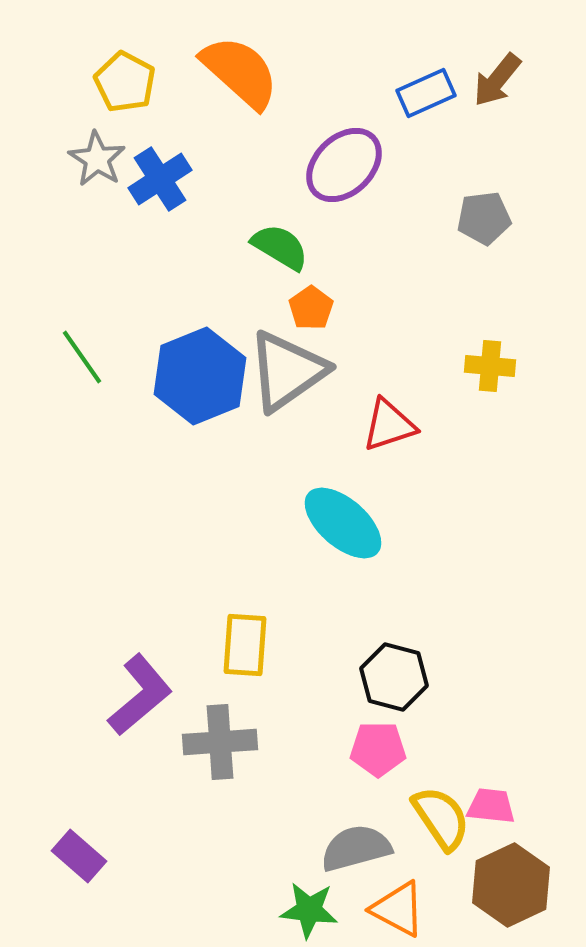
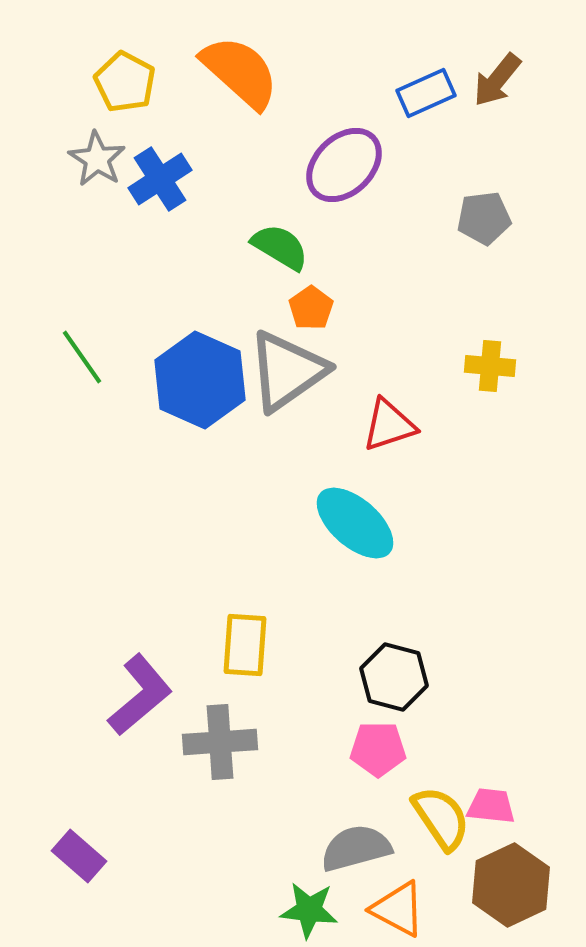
blue hexagon: moved 4 px down; rotated 14 degrees counterclockwise
cyan ellipse: moved 12 px right
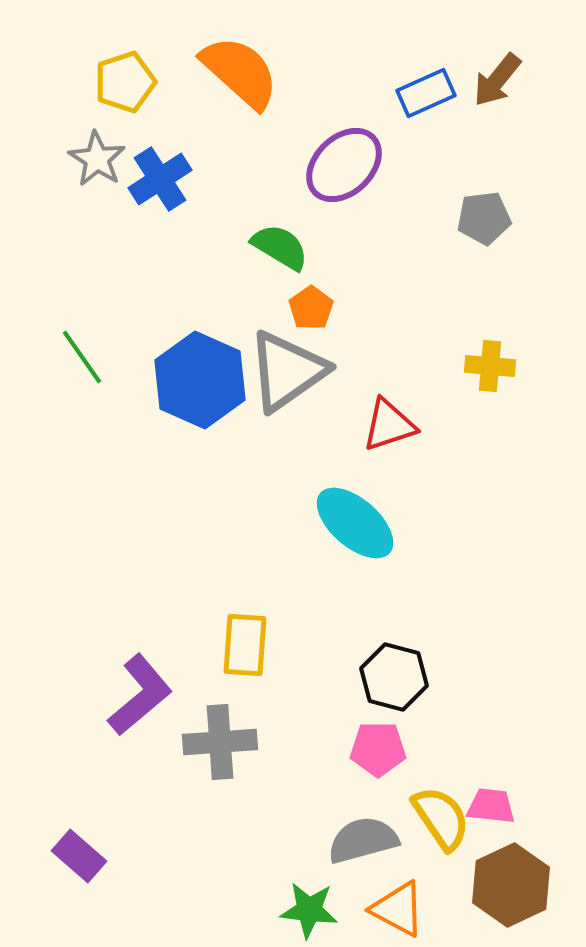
yellow pentagon: rotated 26 degrees clockwise
gray semicircle: moved 7 px right, 8 px up
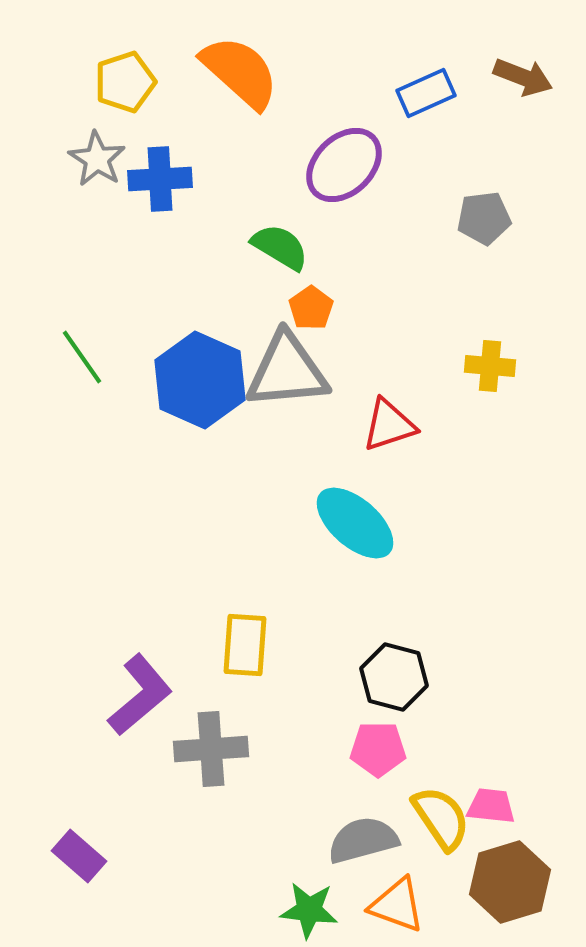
brown arrow: moved 26 px right, 3 px up; rotated 108 degrees counterclockwise
blue cross: rotated 30 degrees clockwise
gray triangle: rotated 30 degrees clockwise
gray cross: moved 9 px left, 7 px down
brown hexagon: moved 1 px left, 3 px up; rotated 8 degrees clockwise
orange triangle: moved 1 px left, 4 px up; rotated 8 degrees counterclockwise
